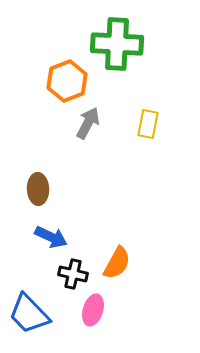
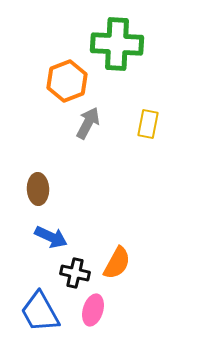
black cross: moved 2 px right, 1 px up
blue trapezoid: moved 11 px right, 2 px up; rotated 15 degrees clockwise
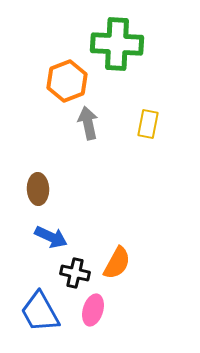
gray arrow: rotated 40 degrees counterclockwise
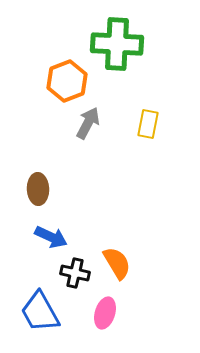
gray arrow: rotated 40 degrees clockwise
orange semicircle: rotated 60 degrees counterclockwise
pink ellipse: moved 12 px right, 3 px down
